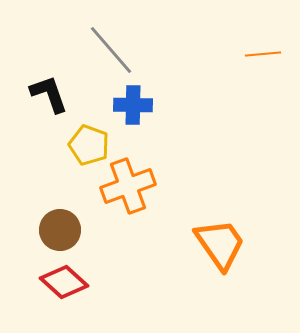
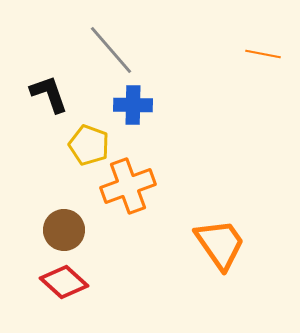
orange line: rotated 16 degrees clockwise
brown circle: moved 4 px right
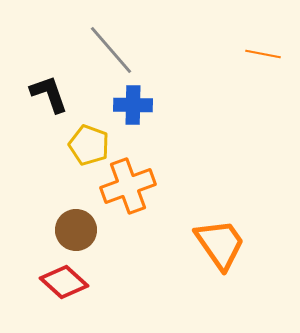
brown circle: moved 12 px right
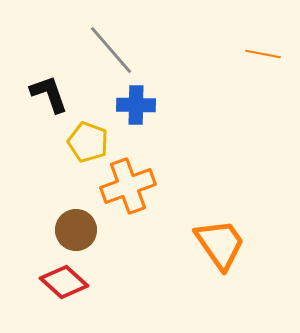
blue cross: moved 3 px right
yellow pentagon: moved 1 px left, 3 px up
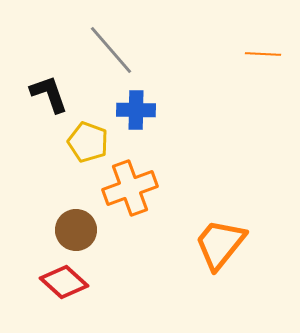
orange line: rotated 8 degrees counterclockwise
blue cross: moved 5 px down
orange cross: moved 2 px right, 2 px down
orange trapezoid: rotated 106 degrees counterclockwise
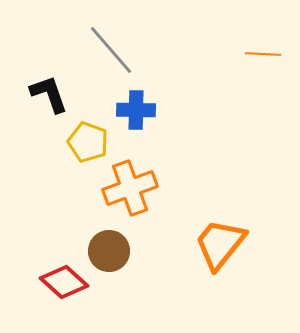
brown circle: moved 33 px right, 21 px down
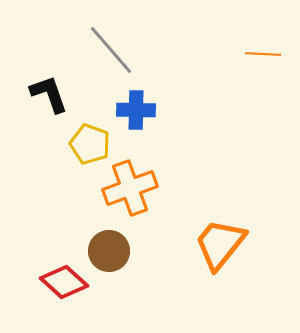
yellow pentagon: moved 2 px right, 2 px down
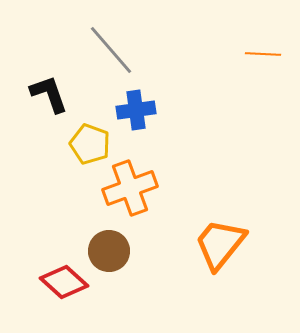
blue cross: rotated 9 degrees counterclockwise
